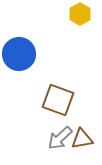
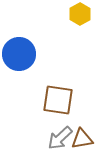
brown square: rotated 12 degrees counterclockwise
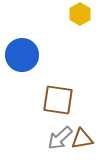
blue circle: moved 3 px right, 1 px down
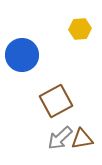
yellow hexagon: moved 15 px down; rotated 25 degrees clockwise
brown square: moved 2 px left, 1 px down; rotated 36 degrees counterclockwise
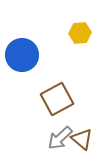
yellow hexagon: moved 4 px down
brown square: moved 1 px right, 2 px up
brown triangle: rotated 50 degrees clockwise
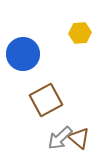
blue circle: moved 1 px right, 1 px up
brown square: moved 11 px left, 1 px down
brown triangle: moved 3 px left, 1 px up
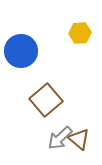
blue circle: moved 2 px left, 3 px up
brown square: rotated 12 degrees counterclockwise
brown triangle: moved 1 px down
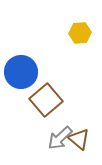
blue circle: moved 21 px down
